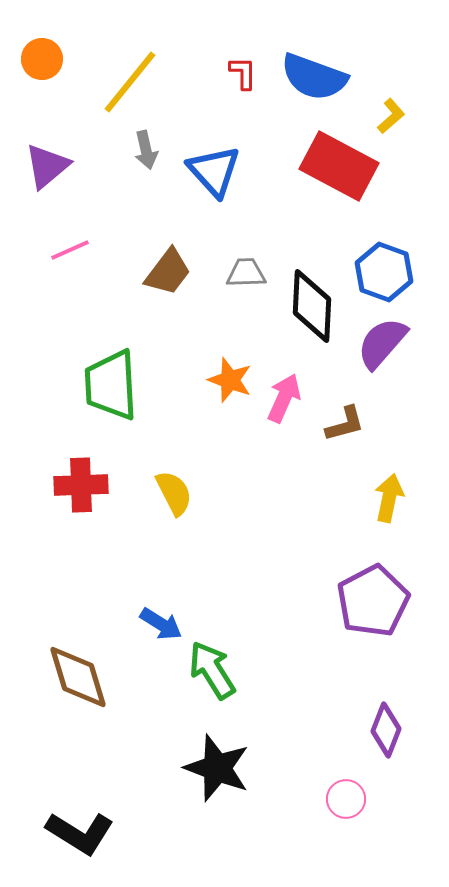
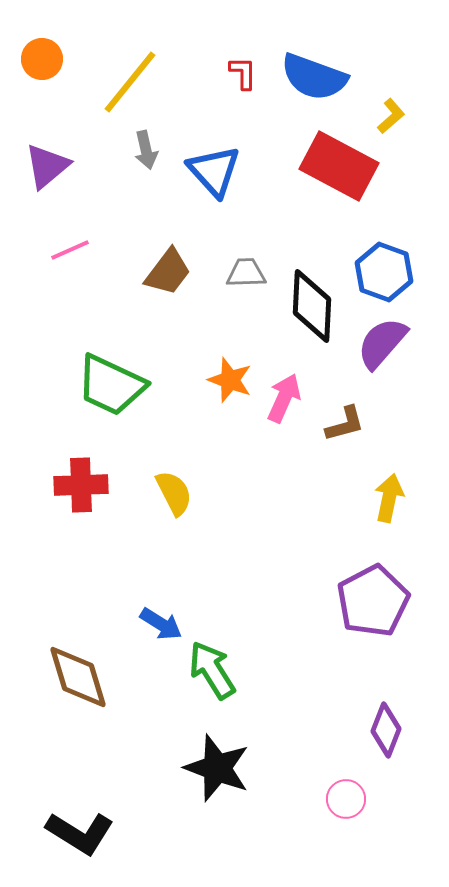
green trapezoid: rotated 62 degrees counterclockwise
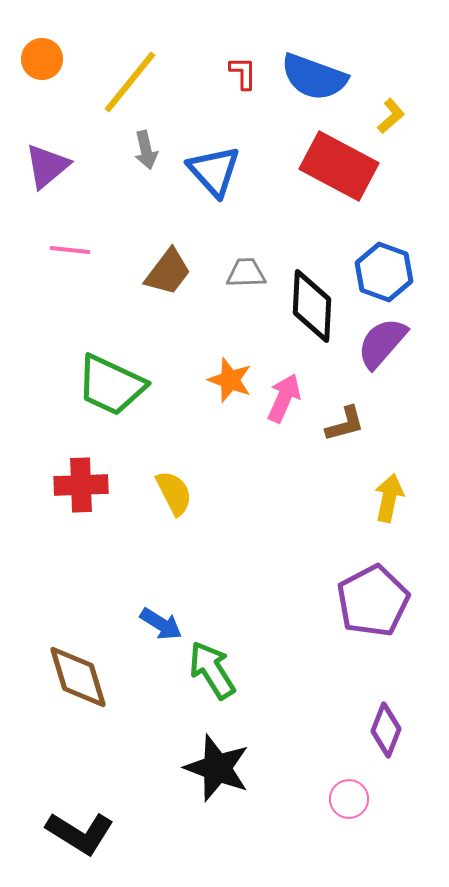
pink line: rotated 30 degrees clockwise
pink circle: moved 3 px right
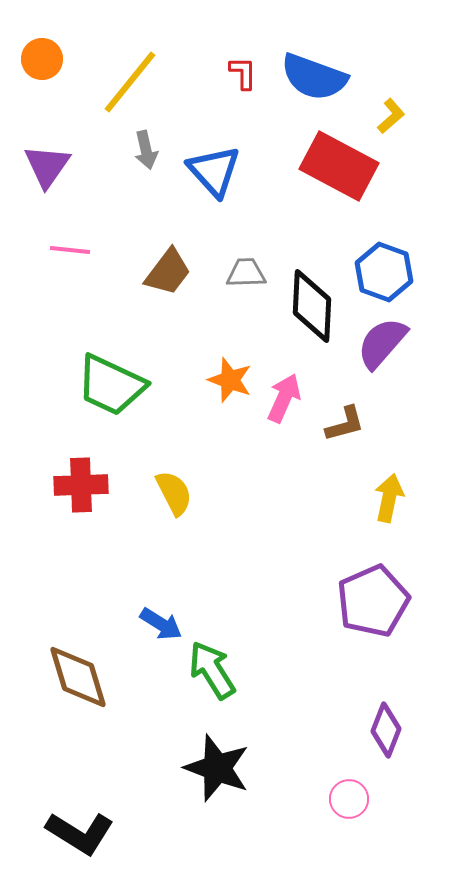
purple triangle: rotated 15 degrees counterclockwise
purple pentagon: rotated 4 degrees clockwise
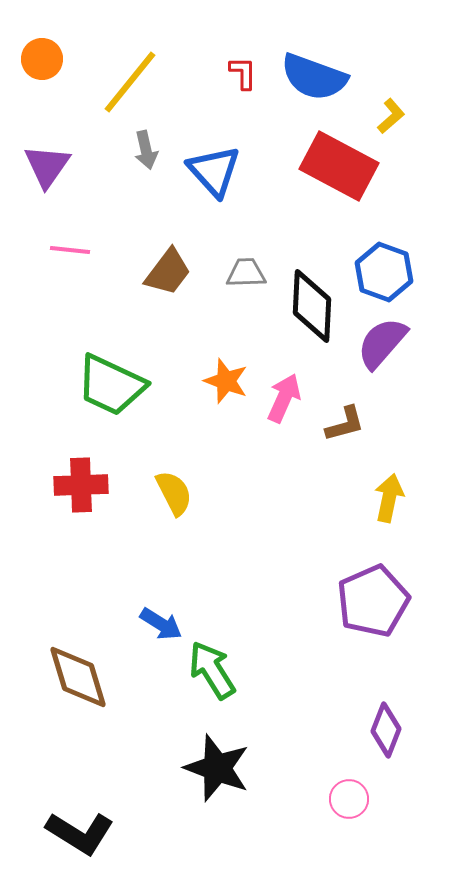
orange star: moved 4 px left, 1 px down
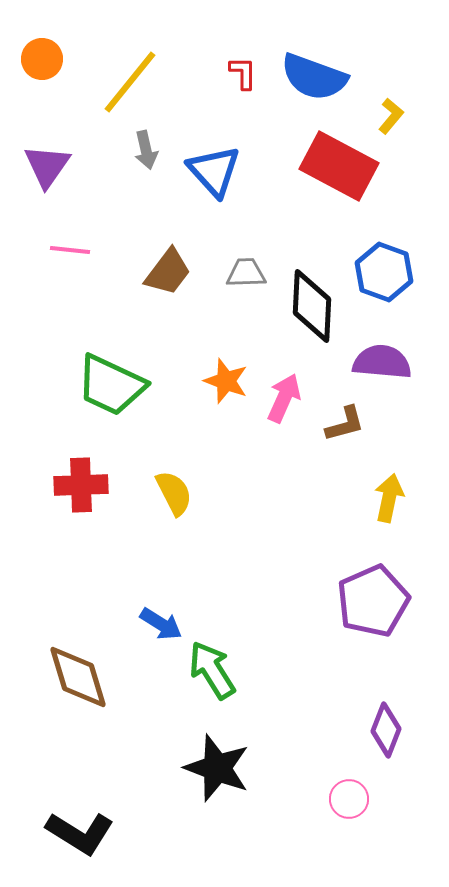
yellow L-shape: rotated 9 degrees counterclockwise
purple semicircle: moved 19 px down; rotated 54 degrees clockwise
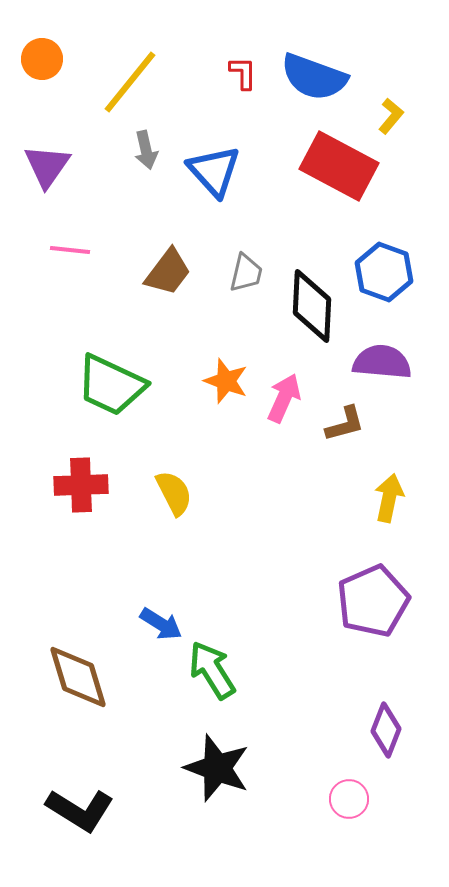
gray trapezoid: rotated 105 degrees clockwise
black L-shape: moved 23 px up
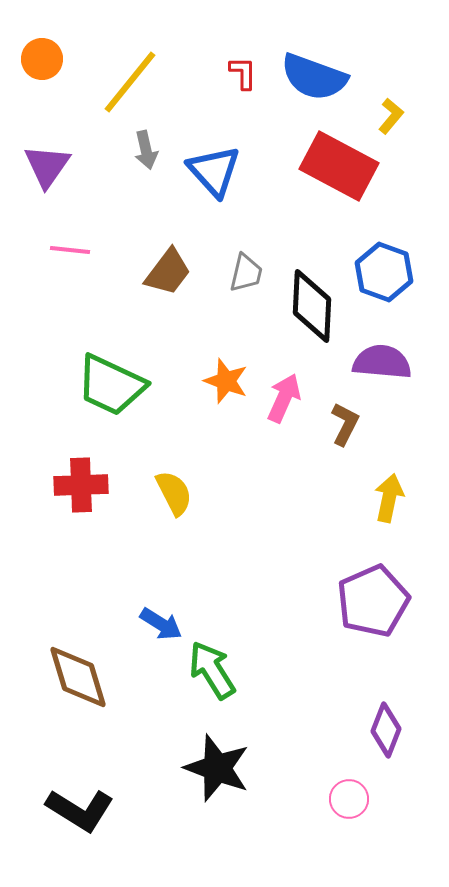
brown L-shape: rotated 48 degrees counterclockwise
